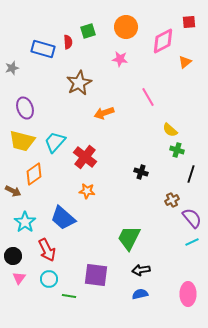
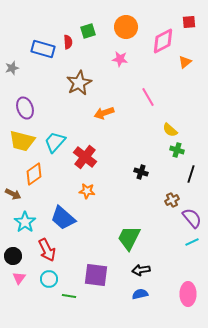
brown arrow: moved 3 px down
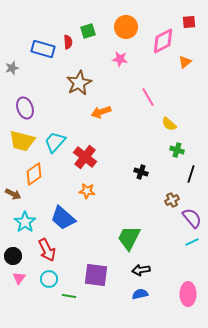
orange arrow: moved 3 px left, 1 px up
yellow semicircle: moved 1 px left, 6 px up
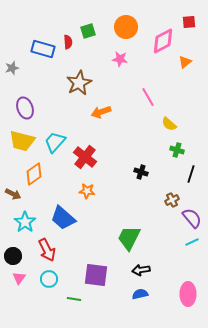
green line: moved 5 px right, 3 px down
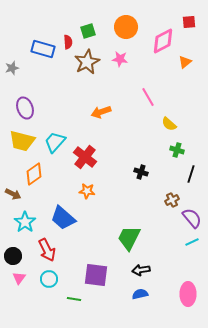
brown star: moved 8 px right, 21 px up
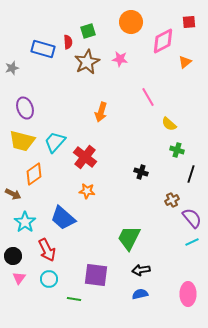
orange circle: moved 5 px right, 5 px up
orange arrow: rotated 54 degrees counterclockwise
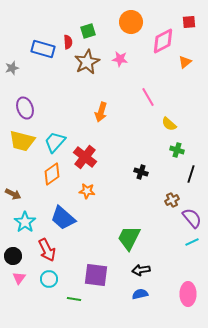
orange diamond: moved 18 px right
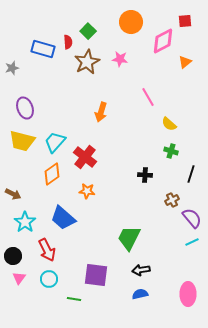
red square: moved 4 px left, 1 px up
green square: rotated 28 degrees counterclockwise
green cross: moved 6 px left, 1 px down
black cross: moved 4 px right, 3 px down; rotated 16 degrees counterclockwise
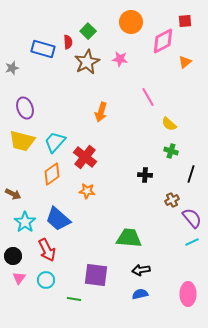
blue trapezoid: moved 5 px left, 1 px down
green trapezoid: rotated 68 degrees clockwise
cyan circle: moved 3 px left, 1 px down
